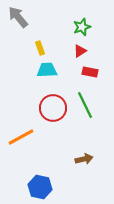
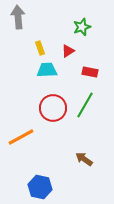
gray arrow: rotated 35 degrees clockwise
red triangle: moved 12 px left
green line: rotated 56 degrees clockwise
brown arrow: rotated 132 degrees counterclockwise
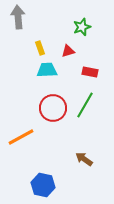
red triangle: rotated 16 degrees clockwise
blue hexagon: moved 3 px right, 2 px up
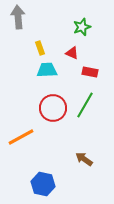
red triangle: moved 4 px right, 2 px down; rotated 40 degrees clockwise
blue hexagon: moved 1 px up
